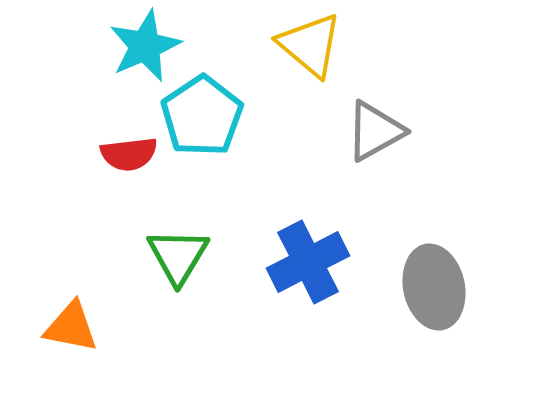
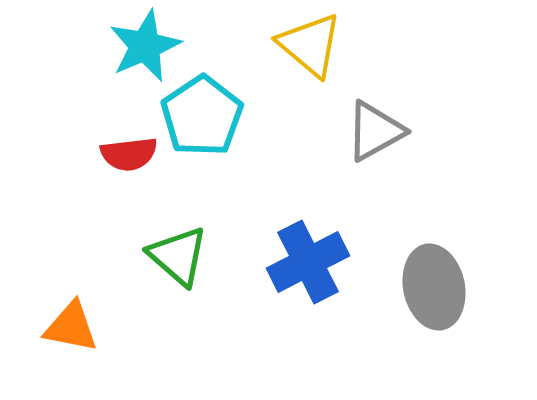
green triangle: rotated 20 degrees counterclockwise
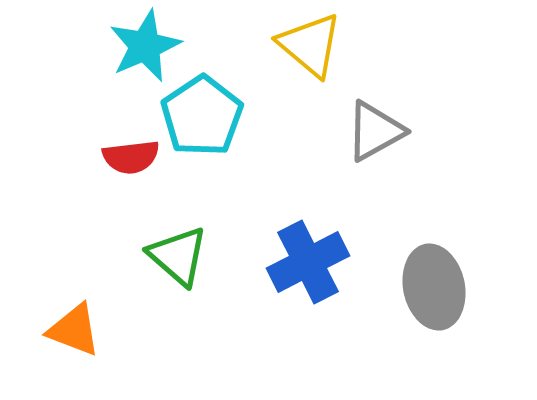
red semicircle: moved 2 px right, 3 px down
orange triangle: moved 3 px right, 3 px down; rotated 10 degrees clockwise
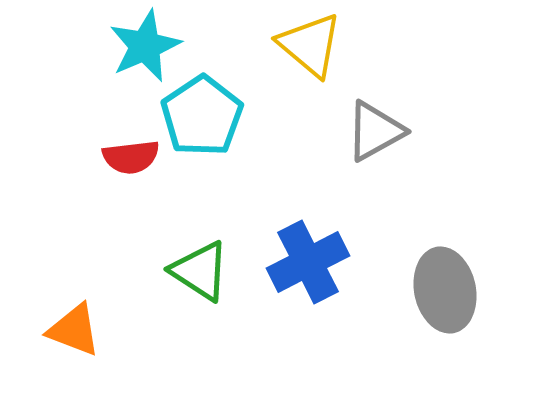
green triangle: moved 22 px right, 15 px down; rotated 8 degrees counterclockwise
gray ellipse: moved 11 px right, 3 px down
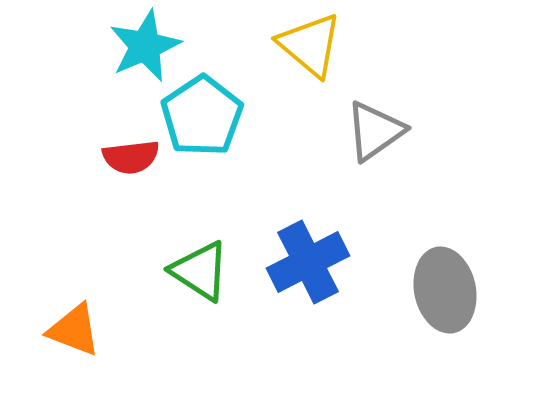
gray triangle: rotated 6 degrees counterclockwise
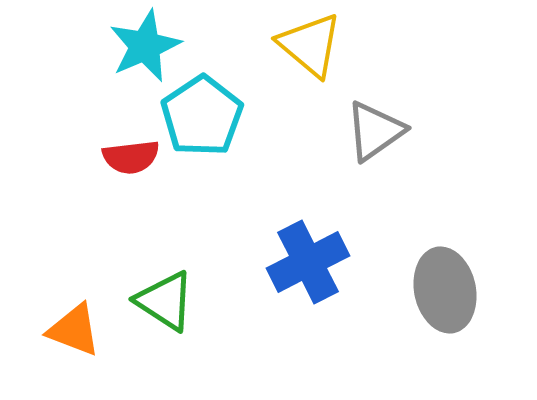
green triangle: moved 35 px left, 30 px down
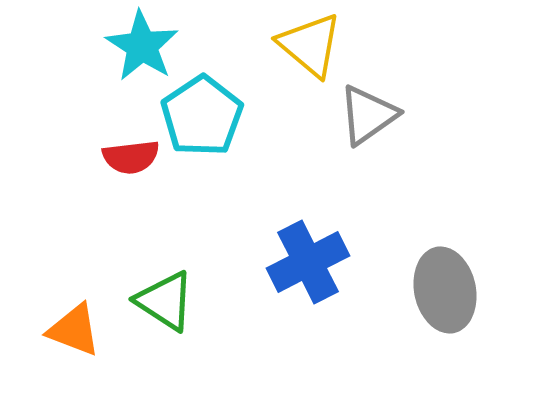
cyan star: moved 3 px left; rotated 16 degrees counterclockwise
gray triangle: moved 7 px left, 16 px up
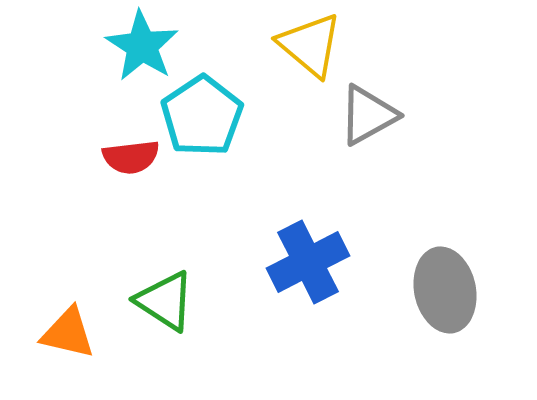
gray triangle: rotated 6 degrees clockwise
orange triangle: moved 6 px left, 3 px down; rotated 8 degrees counterclockwise
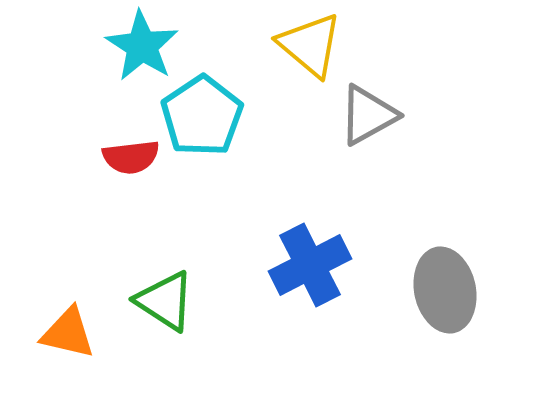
blue cross: moved 2 px right, 3 px down
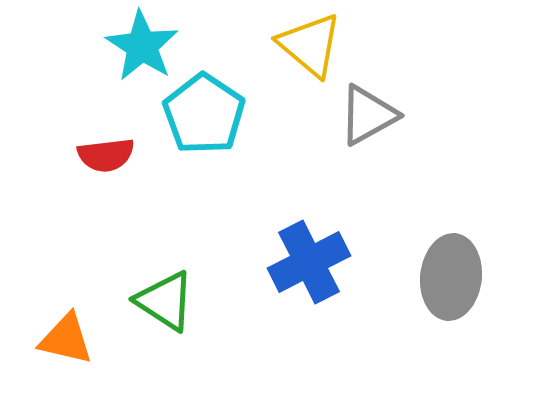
cyan pentagon: moved 2 px right, 2 px up; rotated 4 degrees counterclockwise
red semicircle: moved 25 px left, 2 px up
blue cross: moved 1 px left, 3 px up
gray ellipse: moved 6 px right, 13 px up; rotated 18 degrees clockwise
orange triangle: moved 2 px left, 6 px down
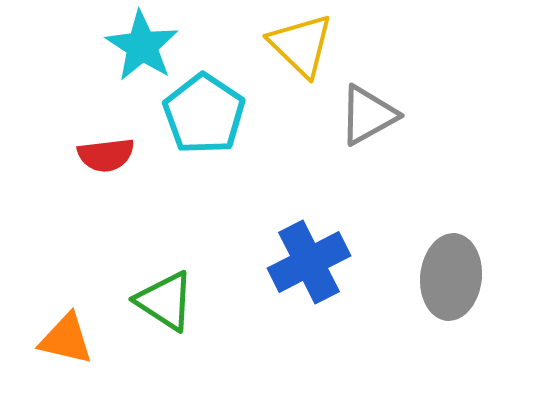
yellow triangle: moved 9 px left; rotated 4 degrees clockwise
